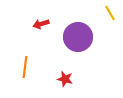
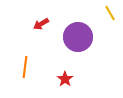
red arrow: rotated 14 degrees counterclockwise
red star: rotated 21 degrees clockwise
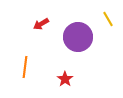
yellow line: moved 2 px left, 6 px down
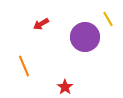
purple circle: moved 7 px right
orange line: moved 1 px left, 1 px up; rotated 30 degrees counterclockwise
red star: moved 8 px down
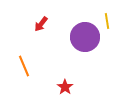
yellow line: moved 1 px left, 2 px down; rotated 21 degrees clockwise
red arrow: rotated 21 degrees counterclockwise
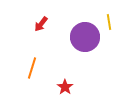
yellow line: moved 2 px right, 1 px down
orange line: moved 8 px right, 2 px down; rotated 40 degrees clockwise
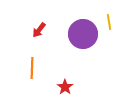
red arrow: moved 2 px left, 6 px down
purple circle: moved 2 px left, 3 px up
orange line: rotated 15 degrees counterclockwise
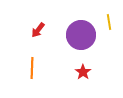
red arrow: moved 1 px left
purple circle: moved 2 px left, 1 px down
red star: moved 18 px right, 15 px up
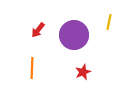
yellow line: rotated 21 degrees clockwise
purple circle: moved 7 px left
red star: rotated 14 degrees clockwise
